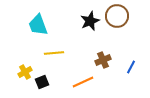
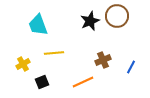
yellow cross: moved 2 px left, 8 px up
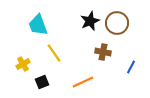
brown circle: moved 7 px down
yellow line: rotated 60 degrees clockwise
brown cross: moved 8 px up; rotated 35 degrees clockwise
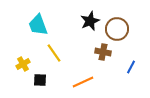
brown circle: moved 6 px down
black square: moved 2 px left, 2 px up; rotated 24 degrees clockwise
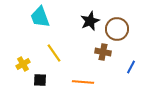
cyan trapezoid: moved 2 px right, 8 px up
orange line: rotated 30 degrees clockwise
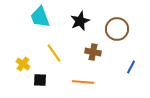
black star: moved 10 px left
brown cross: moved 10 px left
yellow cross: rotated 24 degrees counterclockwise
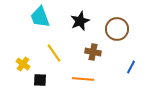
orange line: moved 3 px up
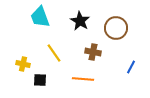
black star: rotated 18 degrees counterclockwise
brown circle: moved 1 px left, 1 px up
yellow cross: rotated 24 degrees counterclockwise
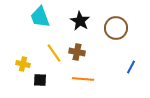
brown cross: moved 16 px left
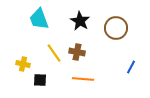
cyan trapezoid: moved 1 px left, 2 px down
